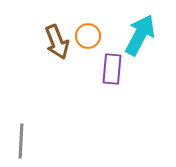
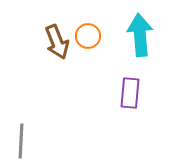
cyan arrow: rotated 33 degrees counterclockwise
purple rectangle: moved 18 px right, 24 px down
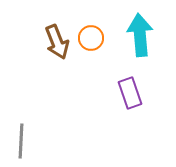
orange circle: moved 3 px right, 2 px down
purple rectangle: rotated 24 degrees counterclockwise
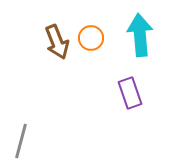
gray line: rotated 12 degrees clockwise
